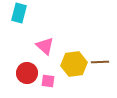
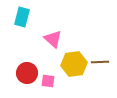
cyan rectangle: moved 3 px right, 4 px down
pink triangle: moved 8 px right, 7 px up
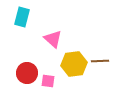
brown line: moved 1 px up
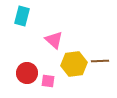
cyan rectangle: moved 1 px up
pink triangle: moved 1 px right, 1 px down
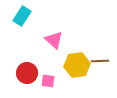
cyan rectangle: rotated 18 degrees clockwise
yellow hexagon: moved 3 px right, 1 px down
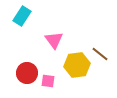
pink triangle: rotated 12 degrees clockwise
brown line: moved 7 px up; rotated 42 degrees clockwise
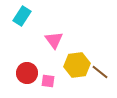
brown line: moved 18 px down
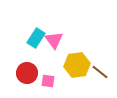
cyan rectangle: moved 14 px right, 22 px down
